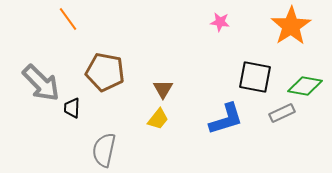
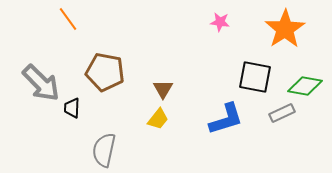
orange star: moved 6 px left, 3 px down
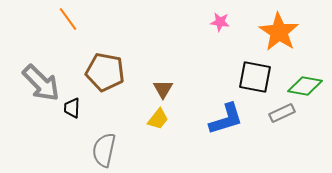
orange star: moved 6 px left, 3 px down; rotated 6 degrees counterclockwise
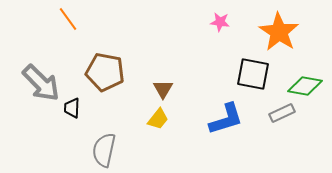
black square: moved 2 px left, 3 px up
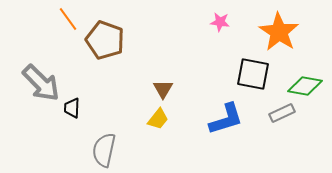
brown pentagon: moved 32 px up; rotated 9 degrees clockwise
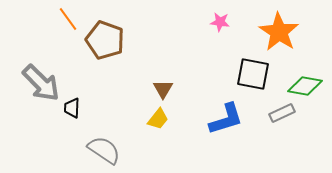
gray semicircle: rotated 112 degrees clockwise
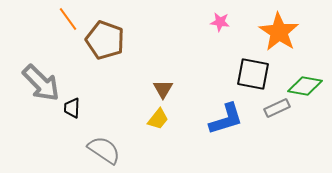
gray rectangle: moved 5 px left, 5 px up
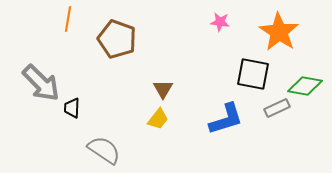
orange line: rotated 45 degrees clockwise
brown pentagon: moved 12 px right, 1 px up
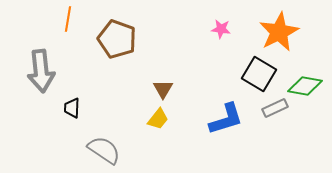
pink star: moved 1 px right, 7 px down
orange star: rotated 12 degrees clockwise
black square: moved 6 px right; rotated 20 degrees clockwise
gray arrow: moved 12 px up; rotated 39 degrees clockwise
gray rectangle: moved 2 px left
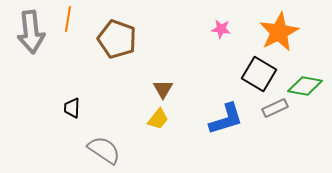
gray arrow: moved 10 px left, 39 px up
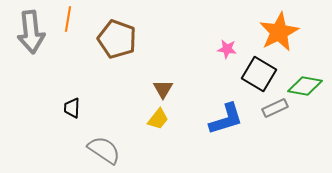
pink star: moved 6 px right, 20 px down
